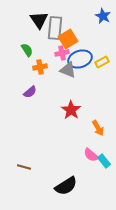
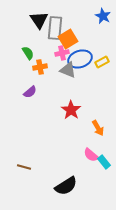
green semicircle: moved 1 px right, 3 px down
cyan rectangle: moved 1 px down
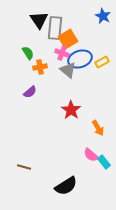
pink cross: rotated 32 degrees clockwise
gray triangle: rotated 18 degrees clockwise
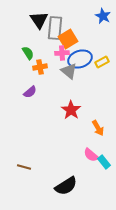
pink cross: rotated 24 degrees counterclockwise
gray triangle: moved 1 px right, 1 px down
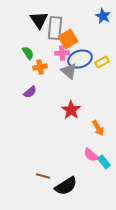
brown line: moved 19 px right, 9 px down
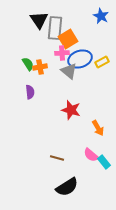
blue star: moved 2 px left
green semicircle: moved 11 px down
purple semicircle: rotated 56 degrees counterclockwise
red star: rotated 18 degrees counterclockwise
brown line: moved 14 px right, 18 px up
black semicircle: moved 1 px right, 1 px down
